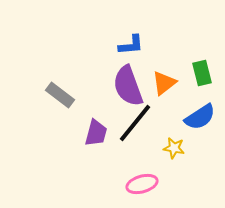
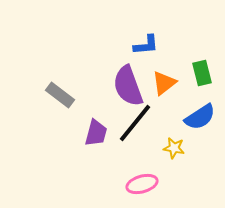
blue L-shape: moved 15 px right
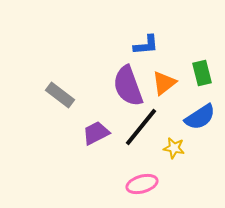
black line: moved 6 px right, 4 px down
purple trapezoid: rotated 132 degrees counterclockwise
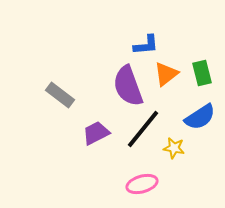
orange triangle: moved 2 px right, 9 px up
black line: moved 2 px right, 2 px down
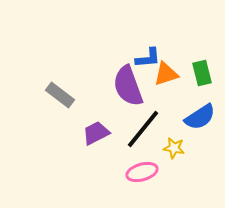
blue L-shape: moved 2 px right, 13 px down
orange triangle: rotated 20 degrees clockwise
pink ellipse: moved 12 px up
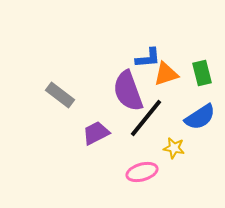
purple semicircle: moved 5 px down
black line: moved 3 px right, 11 px up
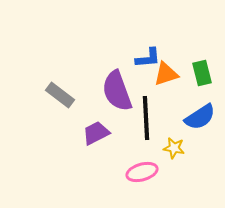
purple semicircle: moved 11 px left
black line: rotated 42 degrees counterclockwise
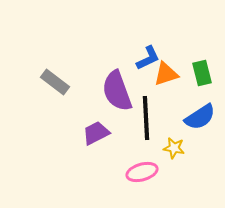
blue L-shape: rotated 20 degrees counterclockwise
gray rectangle: moved 5 px left, 13 px up
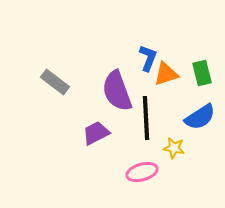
blue L-shape: rotated 44 degrees counterclockwise
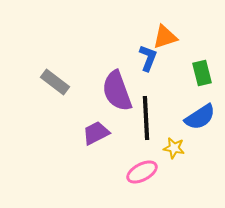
orange triangle: moved 1 px left, 37 px up
pink ellipse: rotated 12 degrees counterclockwise
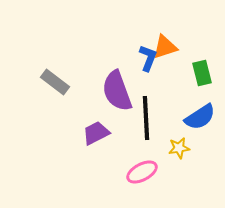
orange triangle: moved 10 px down
yellow star: moved 5 px right; rotated 20 degrees counterclockwise
